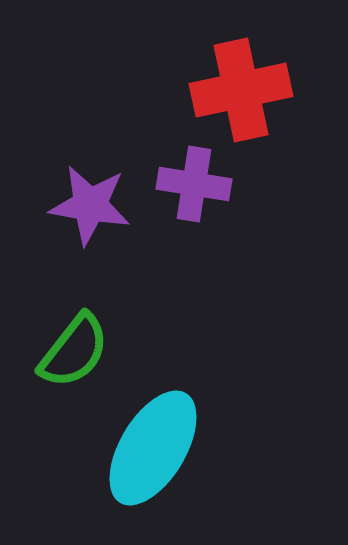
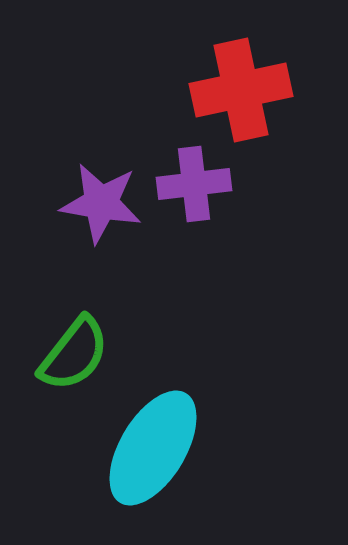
purple cross: rotated 16 degrees counterclockwise
purple star: moved 11 px right, 2 px up
green semicircle: moved 3 px down
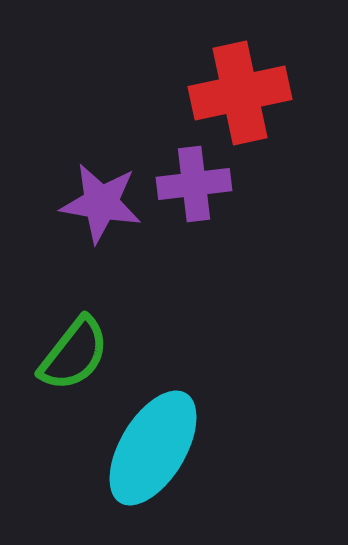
red cross: moved 1 px left, 3 px down
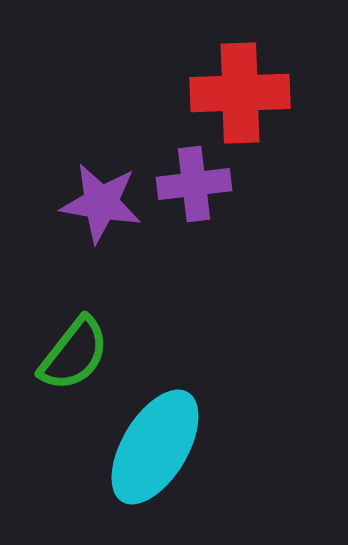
red cross: rotated 10 degrees clockwise
cyan ellipse: moved 2 px right, 1 px up
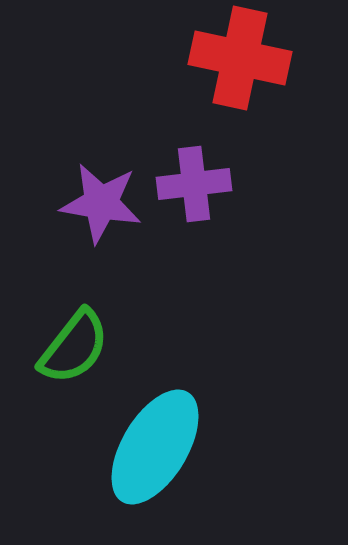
red cross: moved 35 px up; rotated 14 degrees clockwise
green semicircle: moved 7 px up
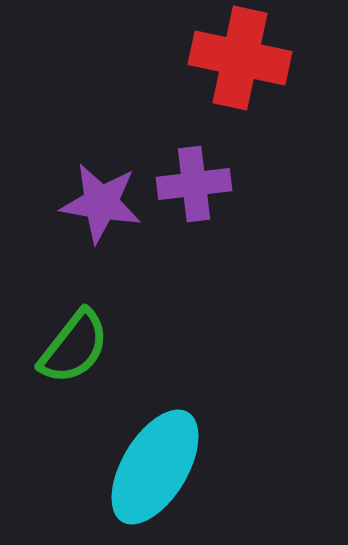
cyan ellipse: moved 20 px down
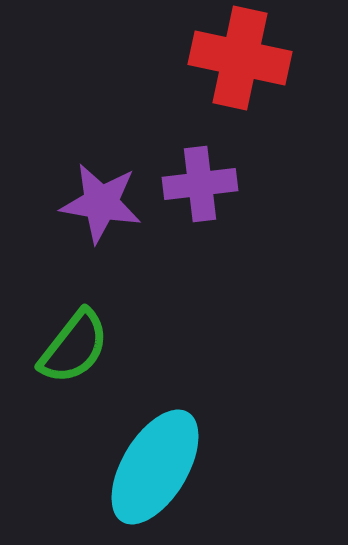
purple cross: moved 6 px right
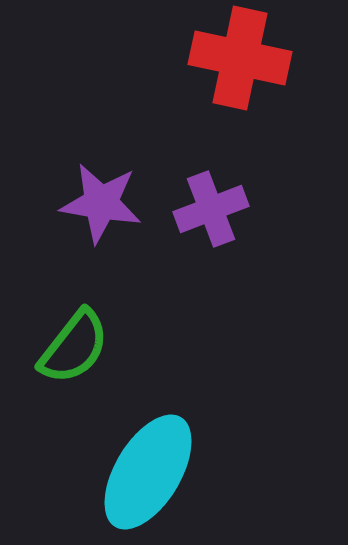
purple cross: moved 11 px right, 25 px down; rotated 14 degrees counterclockwise
cyan ellipse: moved 7 px left, 5 px down
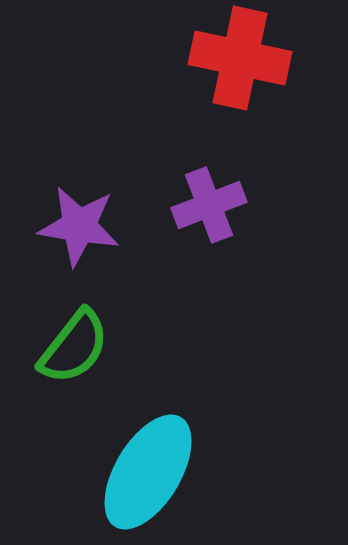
purple star: moved 22 px left, 23 px down
purple cross: moved 2 px left, 4 px up
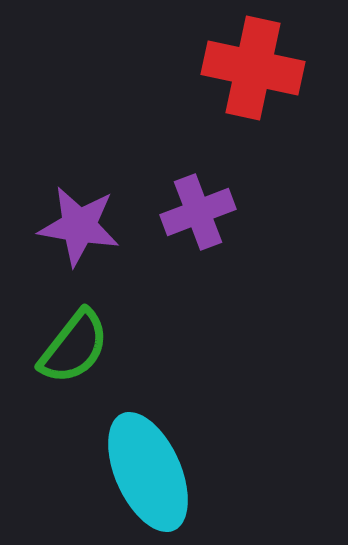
red cross: moved 13 px right, 10 px down
purple cross: moved 11 px left, 7 px down
cyan ellipse: rotated 55 degrees counterclockwise
